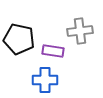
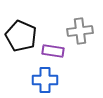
black pentagon: moved 2 px right, 3 px up; rotated 12 degrees clockwise
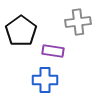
gray cross: moved 2 px left, 9 px up
black pentagon: moved 5 px up; rotated 12 degrees clockwise
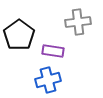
black pentagon: moved 2 px left, 4 px down
blue cross: moved 3 px right; rotated 15 degrees counterclockwise
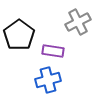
gray cross: rotated 20 degrees counterclockwise
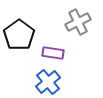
purple rectangle: moved 2 px down
blue cross: moved 2 px down; rotated 25 degrees counterclockwise
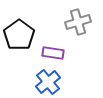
gray cross: rotated 10 degrees clockwise
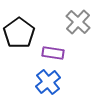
gray cross: rotated 30 degrees counterclockwise
black pentagon: moved 2 px up
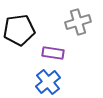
gray cross: rotated 30 degrees clockwise
black pentagon: moved 3 px up; rotated 28 degrees clockwise
